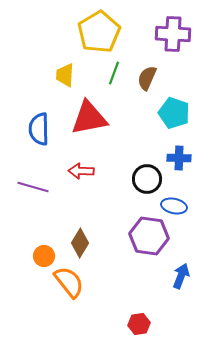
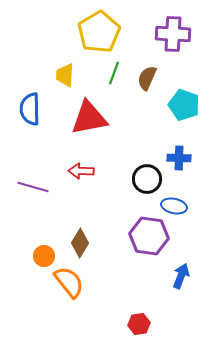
cyan pentagon: moved 10 px right, 8 px up
blue semicircle: moved 9 px left, 20 px up
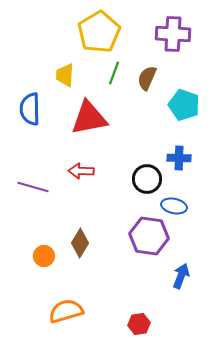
orange semicircle: moved 3 px left, 29 px down; rotated 68 degrees counterclockwise
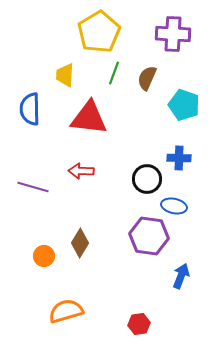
red triangle: rotated 18 degrees clockwise
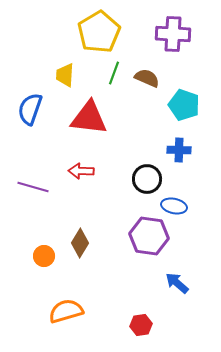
brown semicircle: rotated 90 degrees clockwise
blue semicircle: rotated 20 degrees clockwise
blue cross: moved 8 px up
blue arrow: moved 4 px left, 7 px down; rotated 70 degrees counterclockwise
red hexagon: moved 2 px right, 1 px down
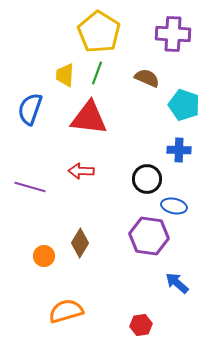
yellow pentagon: rotated 9 degrees counterclockwise
green line: moved 17 px left
purple line: moved 3 px left
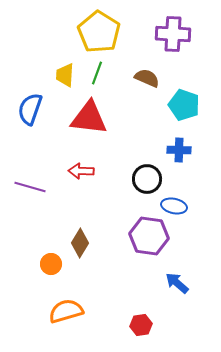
orange circle: moved 7 px right, 8 px down
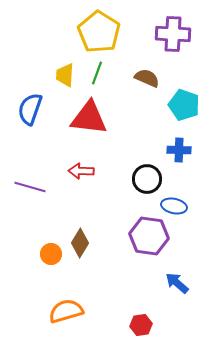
orange circle: moved 10 px up
